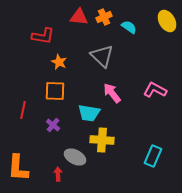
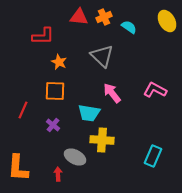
red L-shape: rotated 10 degrees counterclockwise
red line: rotated 12 degrees clockwise
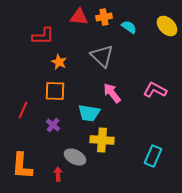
orange cross: rotated 14 degrees clockwise
yellow ellipse: moved 5 px down; rotated 15 degrees counterclockwise
orange L-shape: moved 4 px right, 2 px up
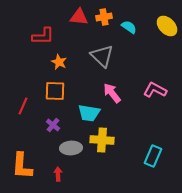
red line: moved 4 px up
gray ellipse: moved 4 px left, 9 px up; rotated 30 degrees counterclockwise
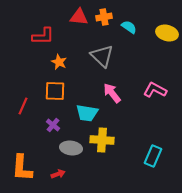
yellow ellipse: moved 7 px down; rotated 30 degrees counterclockwise
cyan trapezoid: moved 2 px left
gray ellipse: rotated 10 degrees clockwise
orange L-shape: moved 2 px down
red arrow: rotated 72 degrees clockwise
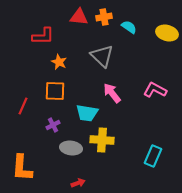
purple cross: rotated 24 degrees clockwise
red arrow: moved 20 px right, 9 px down
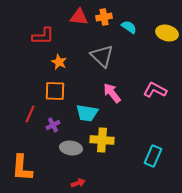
red line: moved 7 px right, 8 px down
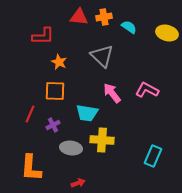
pink L-shape: moved 8 px left
orange L-shape: moved 9 px right
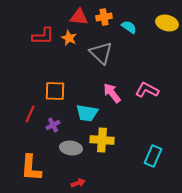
yellow ellipse: moved 10 px up
gray triangle: moved 1 px left, 3 px up
orange star: moved 10 px right, 24 px up
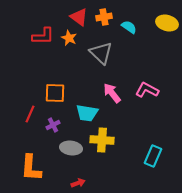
red triangle: rotated 30 degrees clockwise
orange square: moved 2 px down
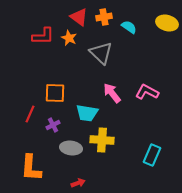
pink L-shape: moved 2 px down
cyan rectangle: moved 1 px left, 1 px up
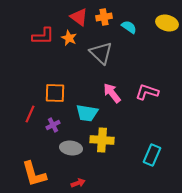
pink L-shape: rotated 10 degrees counterclockwise
orange L-shape: moved 3 px right, 6 px down; rotated 20 degrees counterclockwise
